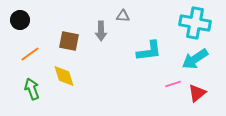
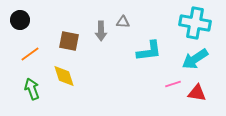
gray triangle: moved 6 px down
red triangle: rotated 48 degrees clockwise
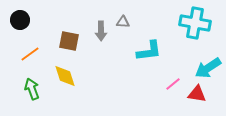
cyan arrow: moved 13 px right, 9 px down
yellow diamond: moved 1 px right
pink line: rotated 21 degrees counterclockwise
red triangle: moved 1 px down
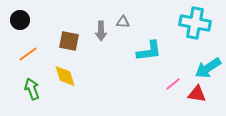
orange line: moved 2 px left
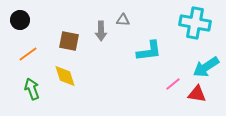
gray triangle: moved 2 px up
cyan arrow: moved 2 px left, 1 px up
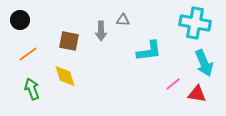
cyan arrow: moved 2 px left, 4 px up; rotated 80 degrees counterclockwise
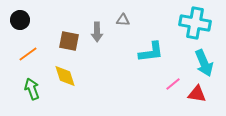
gray arrow: moved 4 px left, 1 px down
cyan L-shape: moved 2 px right, 1 px down
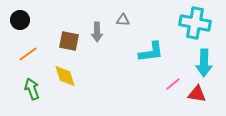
cyan arrow: rotated 24 degrees clockwise
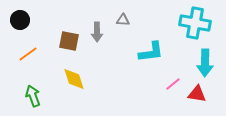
cyan arrow: moved 1 px right
yellow diamond: moved 9 px right, 3 px down
green arrow: moved 1 px right, 7 px down
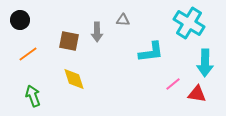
cyan cross: moved 6 px left; rotated 20 degrees clockwise
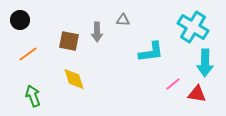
cyan cross: moved 4 px right, 4 px down
